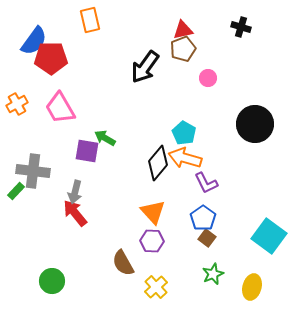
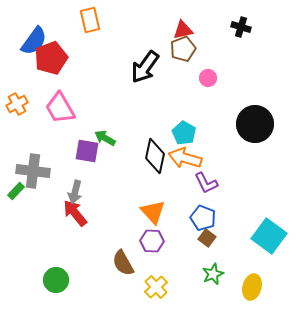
red pentagon: rotated 20 degrees counterclockwise
black diamond: moved 3 px left, 7 px up; rotated 28 degrees counterclockwise
blue pentagon: rotated 15 degrees counterclockwise
green circle: moved 4 px right, 1 px up
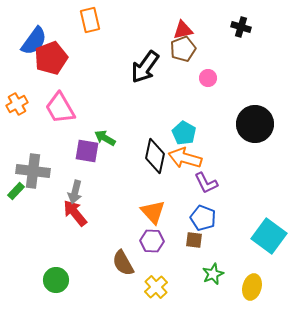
brown square: moved 13 px left, 2 px down; rotated 30 degrees counterclockwise
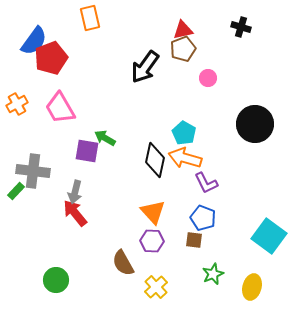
orange rectangle: moved 2 px up
black diamond: moved 4 px down
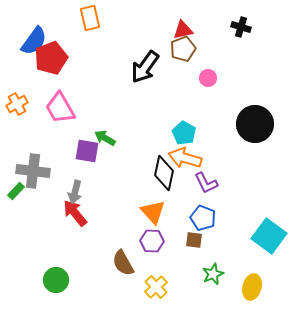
black diamond: moved 9 px right, 13 px down
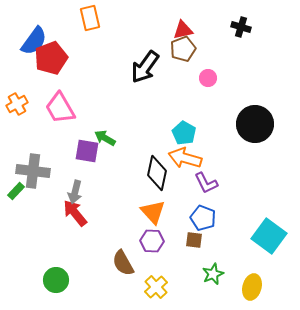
black diamond: moved 7 px left
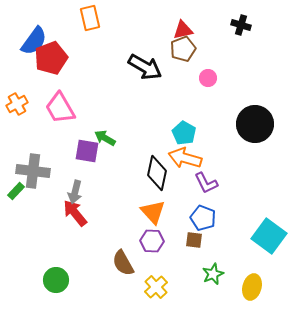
black cross: moved 2 px up
black arrow: rotated 96 degrees counterclockwise
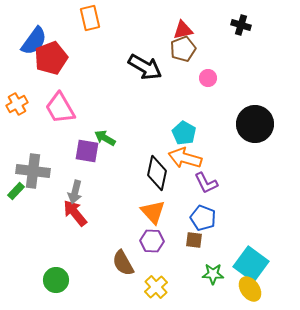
cyan square: moved 18 px left, 28 px down
green star: rotated 25 degrees clockwise
yellow ellipse: moved 2 px left, 2 px down; rotated 50 degrees counterclockwise
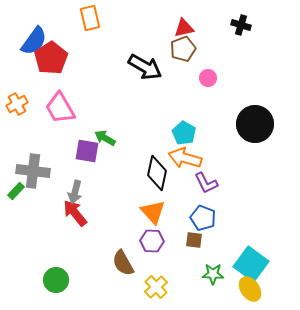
red triangle: moved 1 px right, 2 px up
red pentagon: rotated 12 degrees counterclockwise
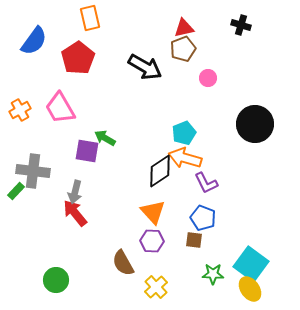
red pentagon: moved 27 px right
orange cross: moved 3 px right, 6 px down
cyan pentagon: rotated 20 degrees clockwise
black diamond: moved 3 px right, 2 px up; rotated 44 degrees clockwise
